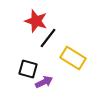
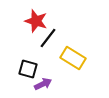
purple arrow: moved 1 px left, 2 px down
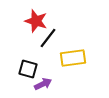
yellow rectangle: rotated 40 degrees counterclockwise
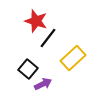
yellow rectangle: rotated 35 degrees counterclockwise
black square: rotated 24 degrees clockwise
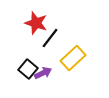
red star: moved 2 px down
black line: moved 2 px right
purple arrow: moved 11 px up
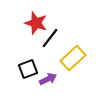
black square: rotated 30 degrees clockwise
purple arrow: moved 5 px right, 6 px down
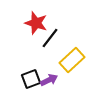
yellow rectangle: moved 1 px left, 2 px down
black square: moved 3 px right, 10 px down
purple arrow: moved 1 px right, 1 px down
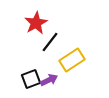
red star: rotated 25 degrees clockwise
black line: moved 4 px down
yellow rectangle: rotated 10 degrees clockwise
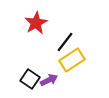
black line: moved 15 px right
black square: moved 1 px left; rotated 36 degrees counterclockwise
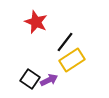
red star: moved 1 px up; rotated 20 degrees counterclockwise
